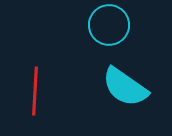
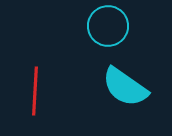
cyan circle: moved 1 px left, 1 px down
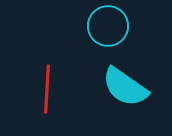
red line: moved 12 px right, 2 px up
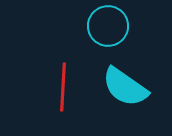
red line: moved 16 px right, 2 px up
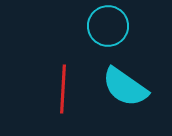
red line: moved 2 px down
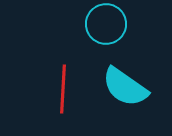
cyan circle: moved 2 px left, 2 px up
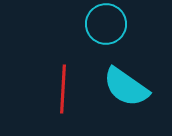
cyan semicircle: moved 1 px right
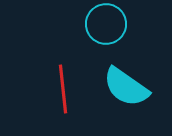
red line: rotated 9 degrees counterclockwise
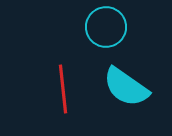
cyan circle: moved 3 px down
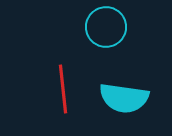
cyan semicircle: moved 2 px left, 11 px down; rotated 27 degrees counterclockwise
